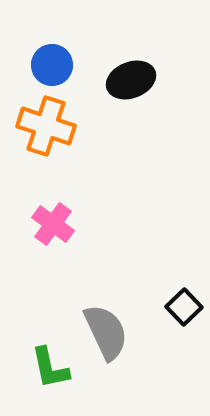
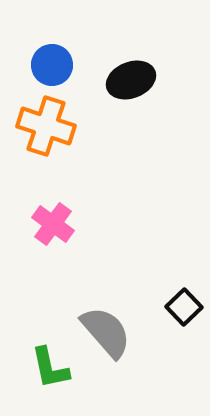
gray semicircle: rotated 16 degrees counterclockwise
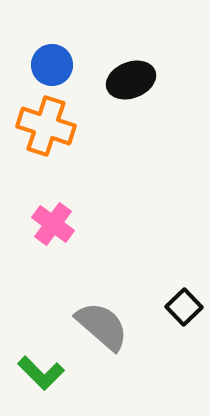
gray semicircle: moved 4 px left, 6 px up; rotated 8 degrees counterclockwise
green L-shape: moved 9 px left, 5 px down; rotated 33 degrees counterclockwise
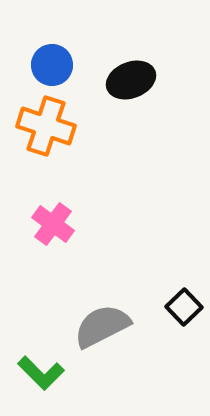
gray semicircle: rotated 68 degrees counterclockwise
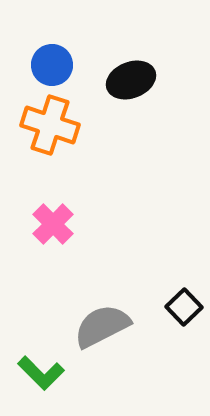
orange cross: moved 4 px right, 1 px up
pink cross: rotated 9 degrees clockwise
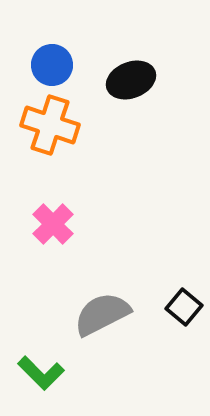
black square: rotated 6 degrees counterclockwise
gray semicircle: moved 12 px up
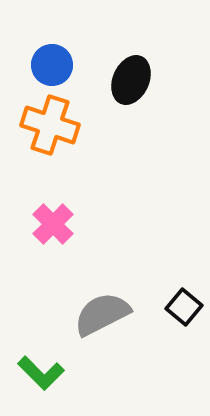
black ellipse: rotated 45 degrees counterclockwise
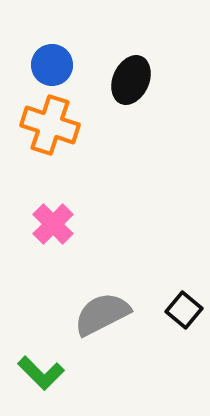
black square: moved 3 px down
